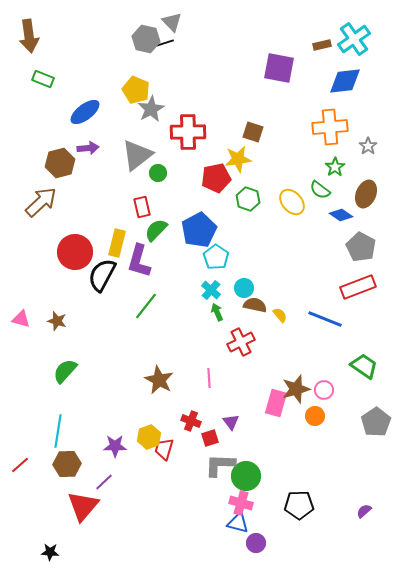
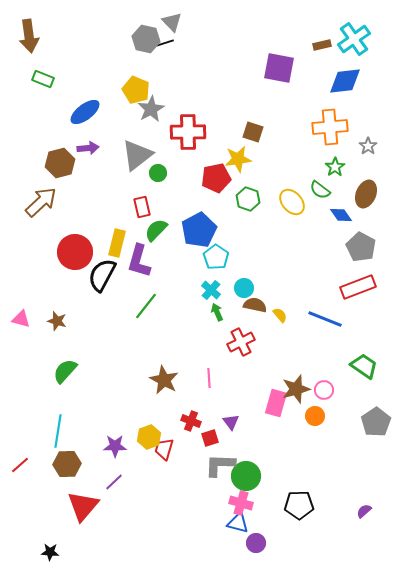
blue diamond at (341, 215): rotated 20 degrees clockwise
brown star at (159, 380): moved 5 px right
purple line at (104, 482): moved 10 px right
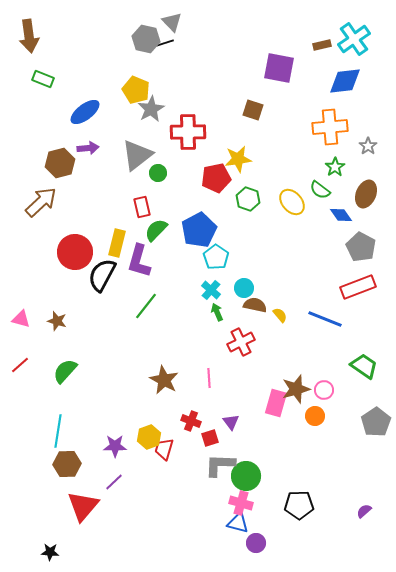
brown square at (253, 132): moved 22 px up
red line at (20, 465): moved 100 px up
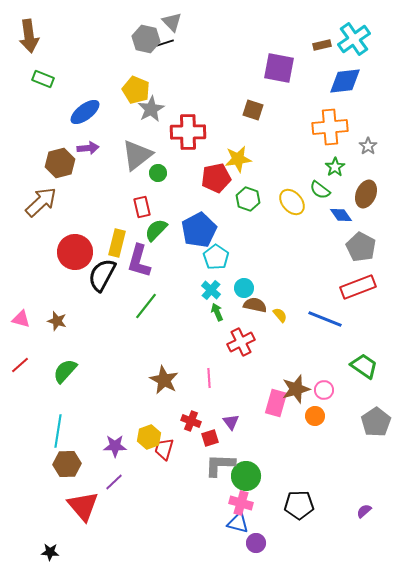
red triangle at (83, 506): rotated 20 degrees counterclockwise
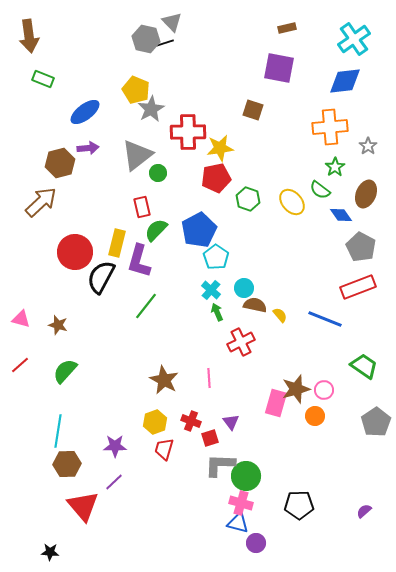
brown rectangle at (322, 45): moved 35 px left, 17 px up
yellow star at (238, 159): moved 18 px left, 11 px up
black semicircle at (102, 275): moved 1 px left, 2 px down
brown star at (57, 321): moved 1 px right, 4 px down
yellow hexagon at (149, 437): moved 6 px right, 15 px up
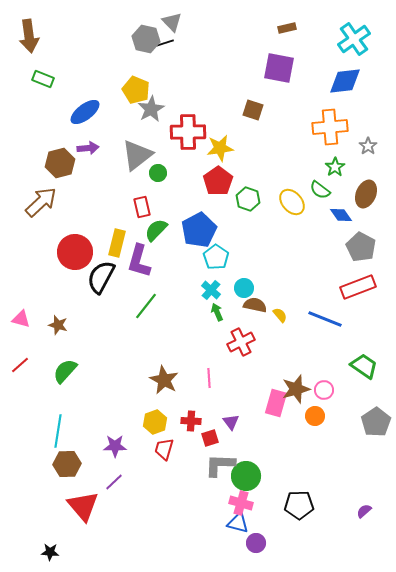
red pentagon at (216, 178): moved 2 px right, 3 px down; rotated 24 degrees counterclockwise
red cross at (191, 421): rotated 18 degrees counterclockwise
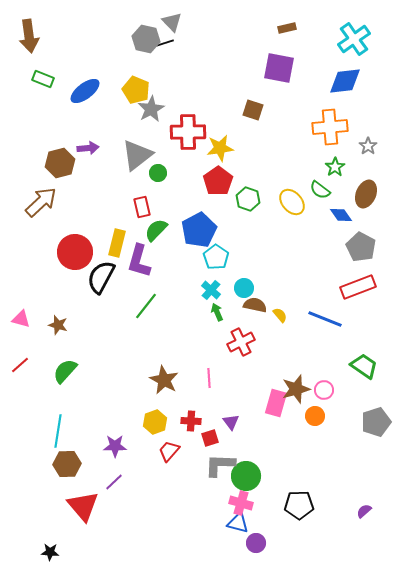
blue ellipse at (85, 112): moved 21 px up
gray pentagon at (376, 422): rotated 16 degrees clockwise
red trapezoid at (164, 449): moved 5 px right, 2 px down; rotated 25 degrees clockwise
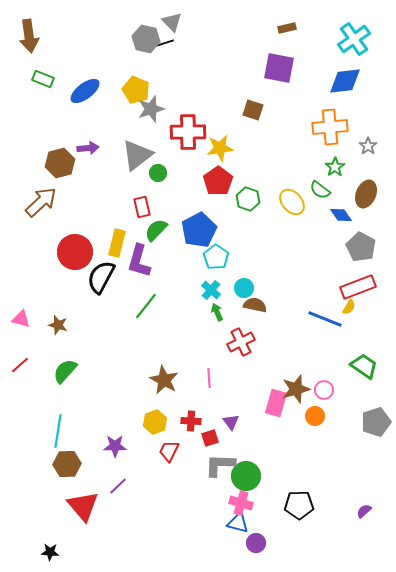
gray star at (151, 109): rotated 12 degrees clockwise
yellow semicircle at (280, 315): moved 69 px right, 8 px up; rotated 70 degrees clockwise
red trapezoid at (169, 451): rotated 15 degrees counterclockwise
purple line at (114, 482): moved 4 px right, 4 px down
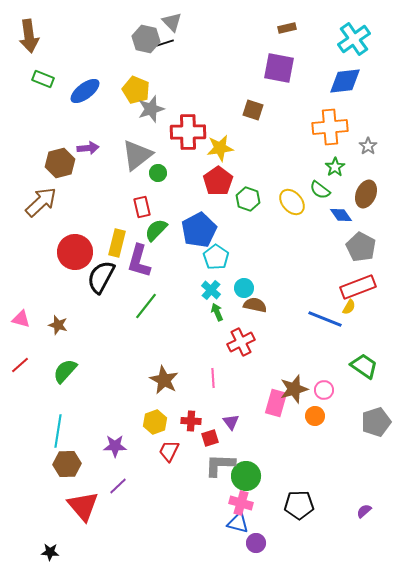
pink line at (209, 378): moved 4 px right
brown star at (296, 389): moved 2 px left
